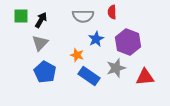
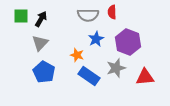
gray semicircle: moved 5 px right, 1 px up
black arrow: moved 1 px up
blue pentagon: moved 1 px left
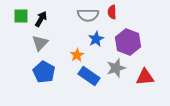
orange star: rotated 24 degrees clockwise
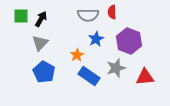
purple hexagon: moved 1 px right, 1 px up
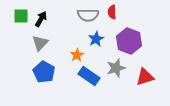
red triangle: rotated 12 degrees counterclockwise
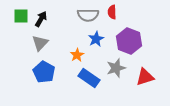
blue rectangle: moved 2 px down
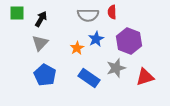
green square: moved 4 px left, 3 px up
orange star: moved 7 px up
blue pentagon: moved 1 px right, 3 px down
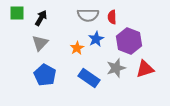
red semicircle: moved 5 px down
black arrow: moved 1 px up
red triangle: moved 8 px up
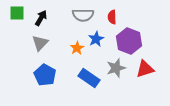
gray semicircle: moved 5 px left
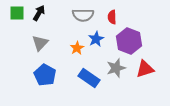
black arrow: moved 2 px left, 5 px up
